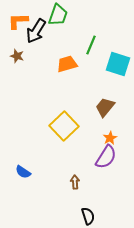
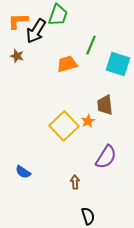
brown trapezoid: moved 2 px up; rotated 45 degrees counterclockwise
orange star: moved 22 px left, 17 px up
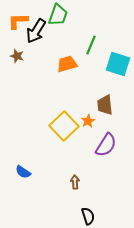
purple semicircle: moved 12 px up
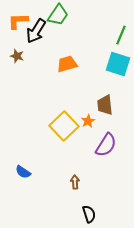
green trapezoid: rotated 15 degrees clockwise
green line: moved 30 px right, 10 px up
black semicircle: moved 1 px right, 2 px up
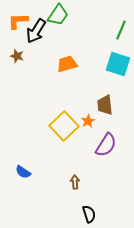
green line: moved 5 px up
